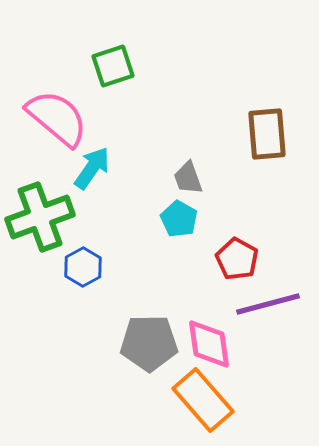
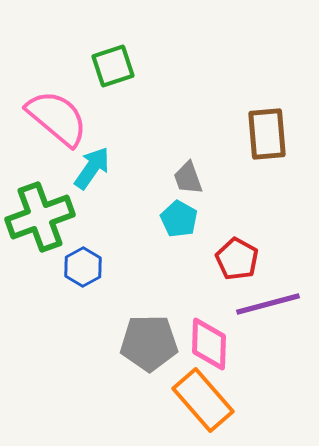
pink diamond: rotated 10 degrees clockwise
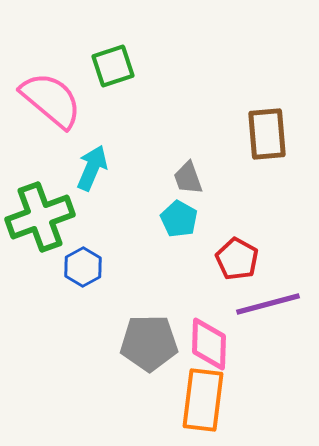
pink semicircle: moved 6 px left, 18 px up
cyan arrow: rotated 12 degrees counterclockwise
orange rectangle: rotated 48 degrees clockwise
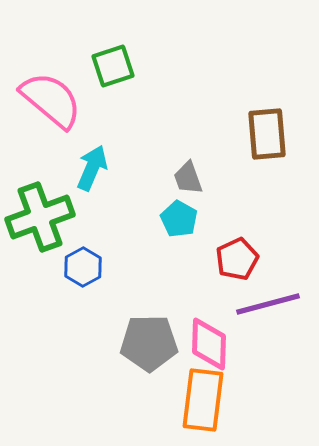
red pentagon: rotated 18 degrees clockwise
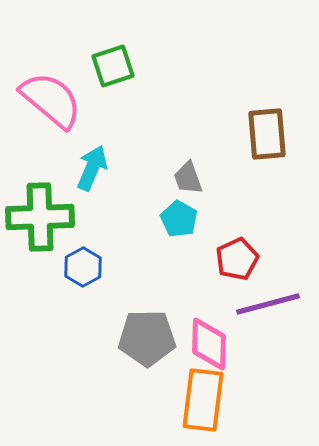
green cross: rotated 18 degrees clockwise
gray pentagon: moved 2 px left, 5 px up
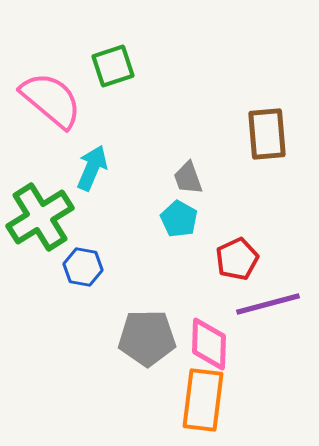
green cross: rotated 30 degrees counterclockwise
blue hexagon: rotated 21 degrees counterclockwise
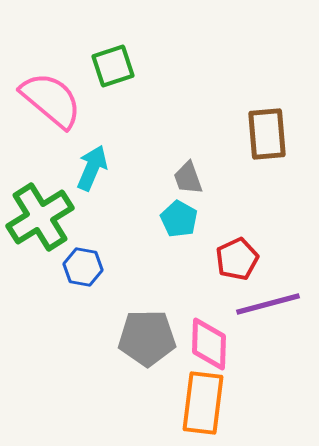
orange rectangle: moved 3 px down
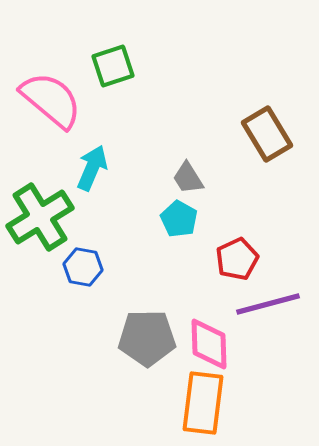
brown rectangle: rotated 26 degrees counterclockwise
gray trapezoid: rotated 12 degrees counterclockwise
pink diamond: rotated 4 degrees counterclockwise
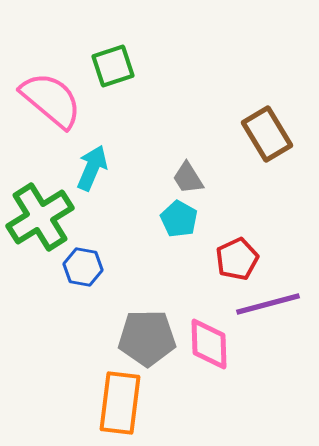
orange rectangle: moved 83 px left
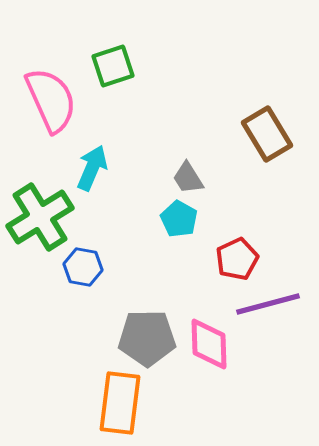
pink semicircle: rotated 26 degrees clockwise
